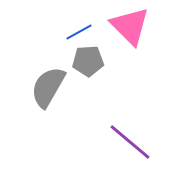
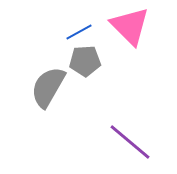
gray pentagon: moved 3 px left
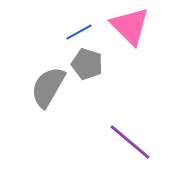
gray pentagon: moved 2 px right, 3 px down; rotated 20 degrees clockwise
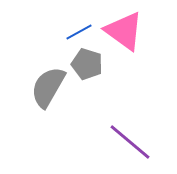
pink triangle: moved 6 px left, 5 px down; rotated 9 degrees counterclockwise
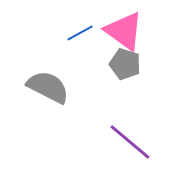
blue line: moved 1 px right, 1 px down
gray pentagon: moved 38 px right
gray semicircle: rotated 87 degrees clockwise
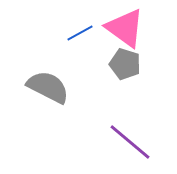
pink triangle: moved 1 px right, 3 px up
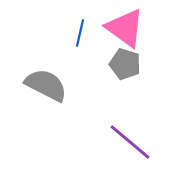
blue line: rotated 48 degrees counterclockwise
gray semicircle: moved 2 px left, 2 px up
